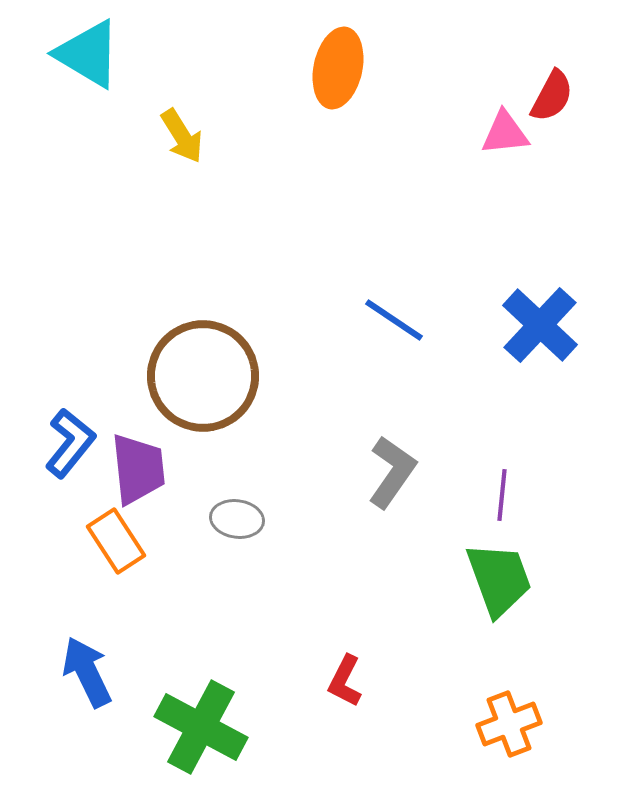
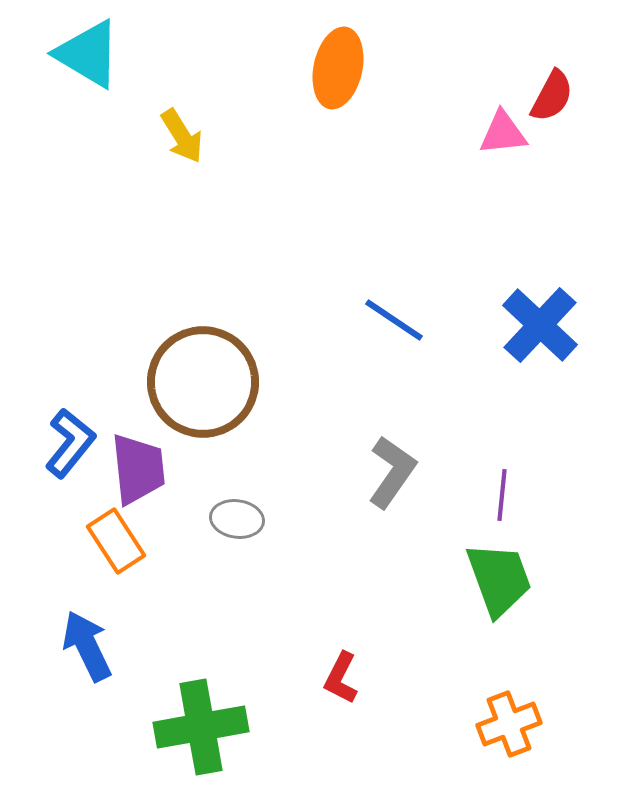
pink triangle: moved 2 px left
brown circle: moved 6 px down
blue arrow: moved 26 px up
red L-shape: moved 4 px left, 3 px up
green cross: rotated 38 degrees counterclockwise
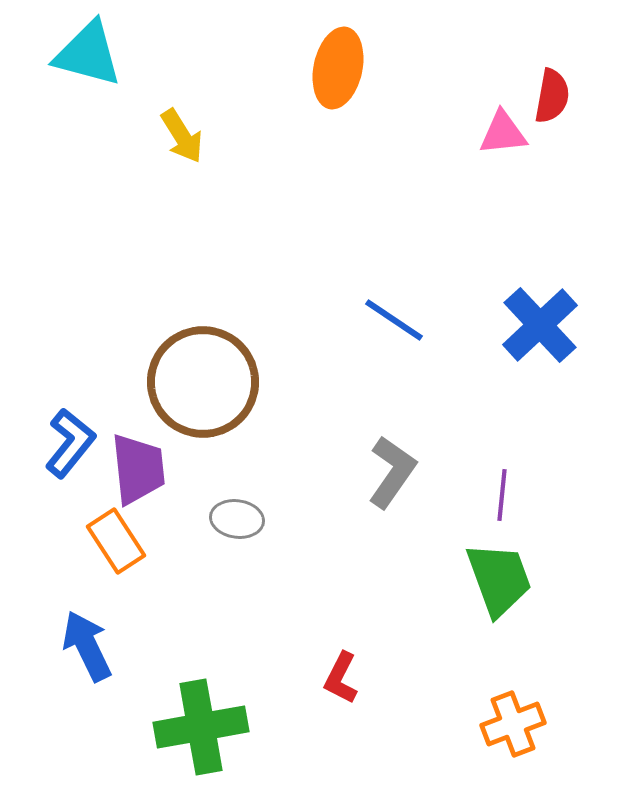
cyan triangle: rotated 16 degrees counterclockwise
red semicircle: rotated 18 degrees counterclockwise
blue cross: rotated 4 degrees clockwise
orange cross: moved 4 px right
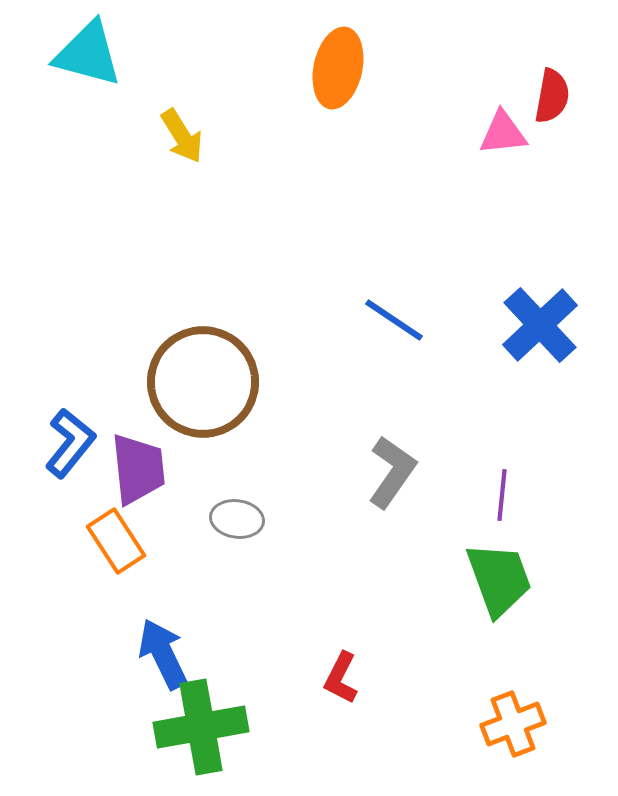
blue arrow: moved 76 px right, 8 px down
